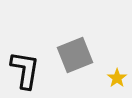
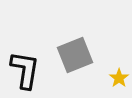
yellow star: moved 2 px right
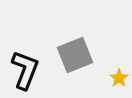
black L-shape: rotated 12 degrees clockwise
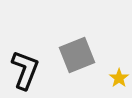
gray square: moved 2 px right
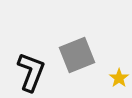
black L-shape: moved 6 px right, 2 px down
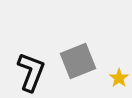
gray square: moved 1 px right, 6 px down
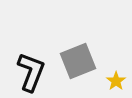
yellow star: moved 3 px left, 3 px down
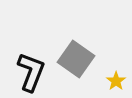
gray square: moved 2 px left, 2 px up; rotated 33 degrees counterclockwise
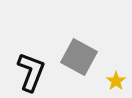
gray square: moved 3 px right, 2 px up; rotated 6 degrees counterclockwise
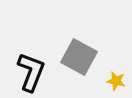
yellow star: rotated 24 degrees counterclockwise
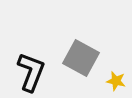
gray square: moved 2 px right, 1 px down
